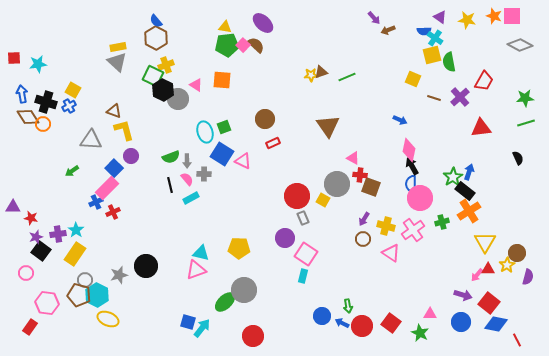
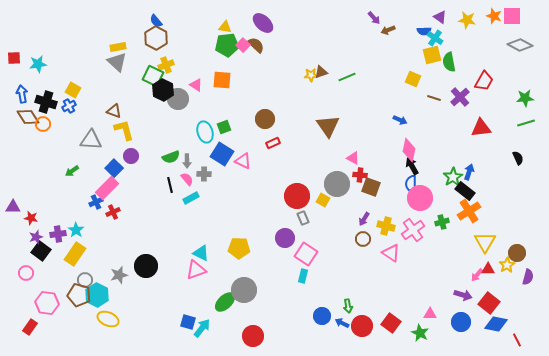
cyan triangle at (201, 253): rotated 12 degrees clockwise
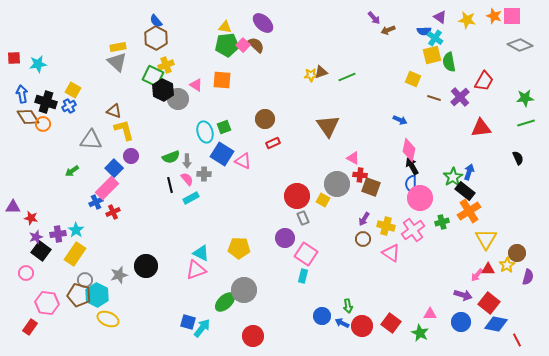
yellow triangle at (485, 242): moved 1 px right, 3 px up
